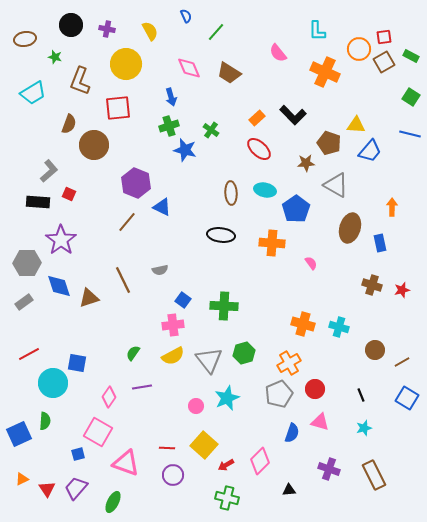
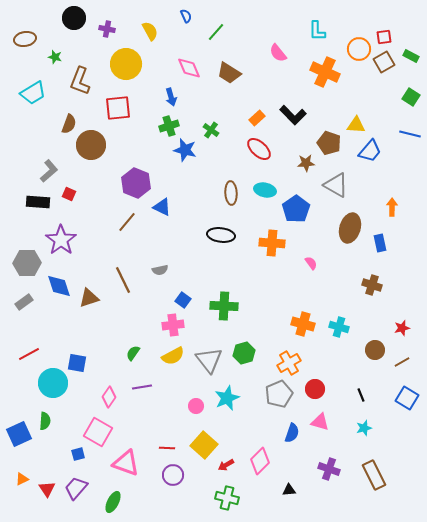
black circle at (71, 25): moved 3 px right, 7 px up
brown circle at (94, 145): moved 3 px left
red star at (402, 290): moved 38 px down
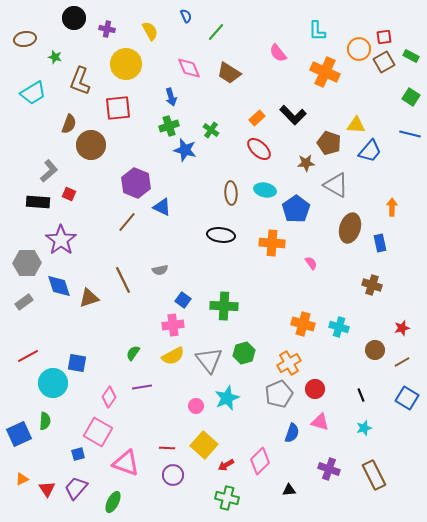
red line at (29, 354): moved 1 px left, 2 px down
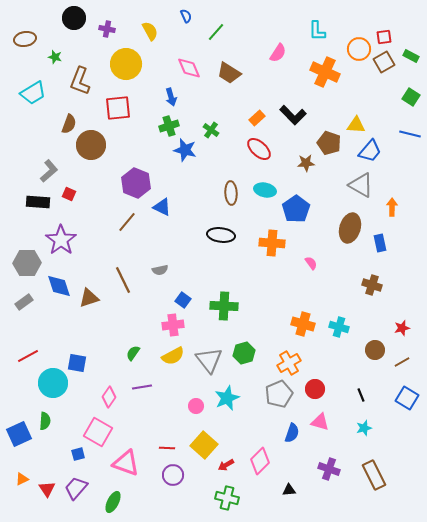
pink semicircle at (278, 53): rotated 108 degrees counterclockwise
gray triangle at (336, 185): moved 25 px right
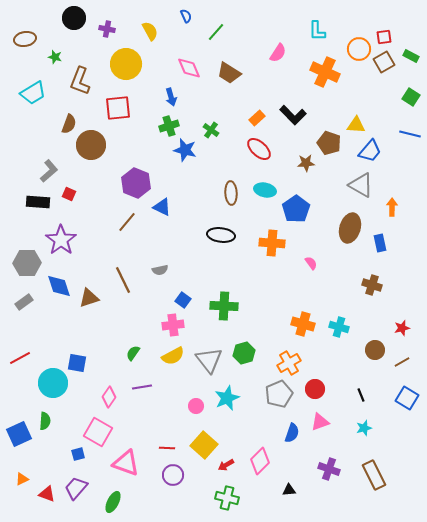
red line at (28, 356): moved 8 px left, 2 px down
pink triangle at (320, 422): rotated 36 degrees counterclockwise
red triangle at (47, 489): moved 5 px down; rotated 36 degrees counterclockwise
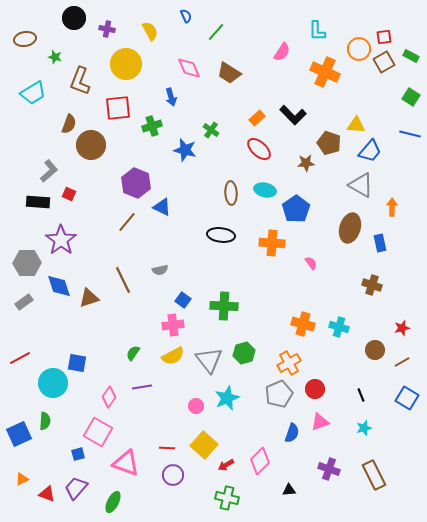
pink semicircle at (278, 53): moved 4 px right, 1 px up
green cross at (169, 126): moved 17 px left
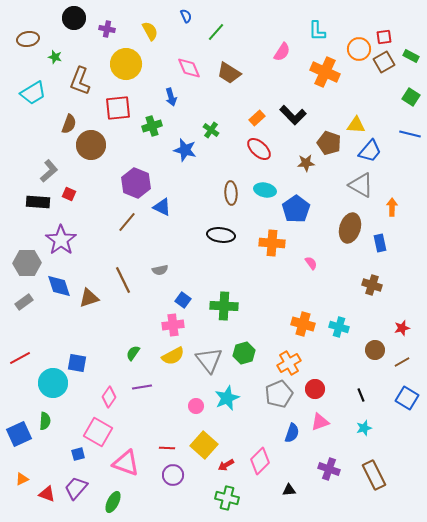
brown ellipse at (25, 39): moved 3 px right
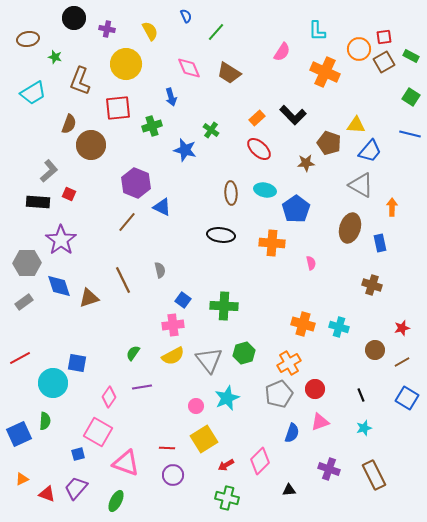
pink semicircle at (311, 263): rotated 24 degrees clockwise
gray semicircle at (160, 270): rotated 91 degrees counterclockwise
yellow square at (204, 445): moved 6 px up; rotated 16 degrees clockwise
green ellipse at (113, 502): moved 3 px right, 1 px up
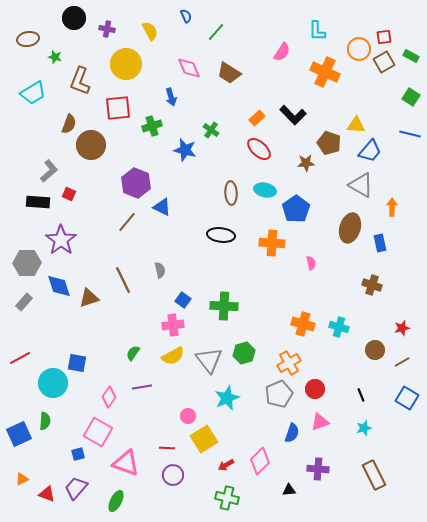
gray rectangle at (24, 302): rotated 12 degrees counterclockwise
pink circle at (196, 406): moved 8 px left, 10 px down
purple cross at (329, 469): moved 11 px left; rotated 15 degrees counterclockwise
